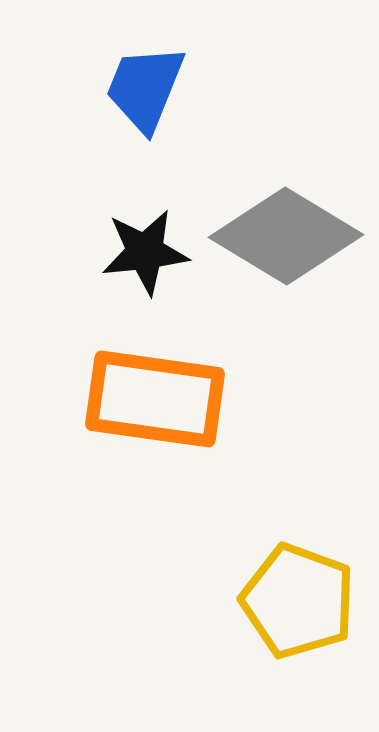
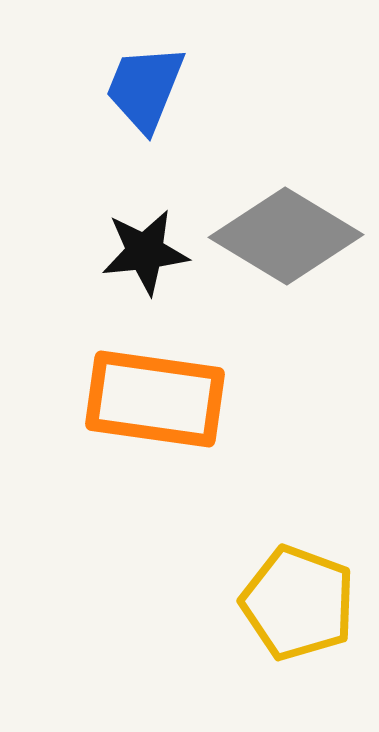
yellow pentagon: moved 2 px down
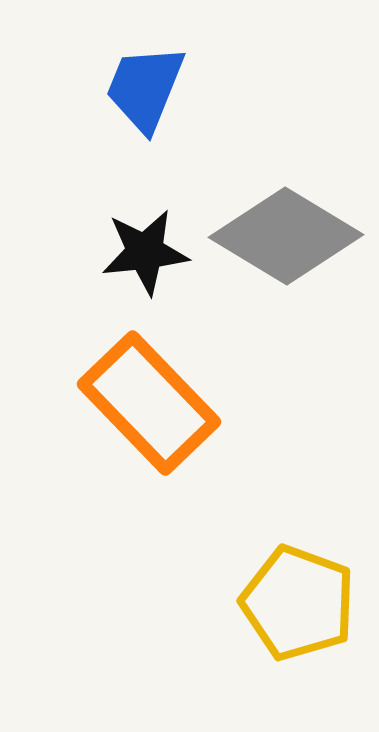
orange rectangle: moved 6 px left, 4 px down; rotated 38 degrees clockwise
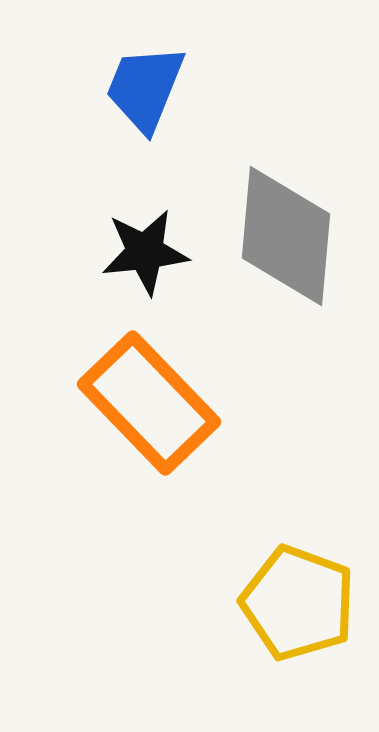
gray diamond: rotated 64 degrees clockwise
